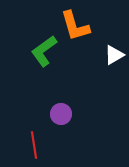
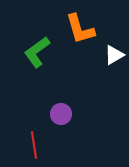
orange L-shape: moved 5 px right, 3 px down
green L-shape: moved 7 px left, 1 px down
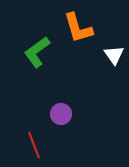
orange L-shape: moved 2 px left, 1 px up
white triangle: rotated 35 degrees counterclockwise
red line: rotated 12 degrees counterclockwise
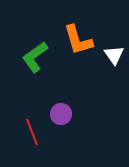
orange L-shape: moved 12 px down
green L-shape: moved 2 px left, 5 px down
red line: moved 2 px left, 13 px up
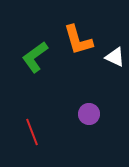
white triangle: moved 1 px right, 2 px down; rotated 30 degrees counterclockwise
purple circle: moved 28 px right
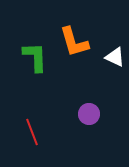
orange L-shape: moved 4 px left, 2 px down
green L-shape: rotated 124 degrees clockwise
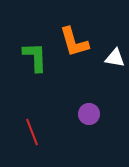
white triangle: moved 1 px down; rotated 15 degrees counterclockwise
